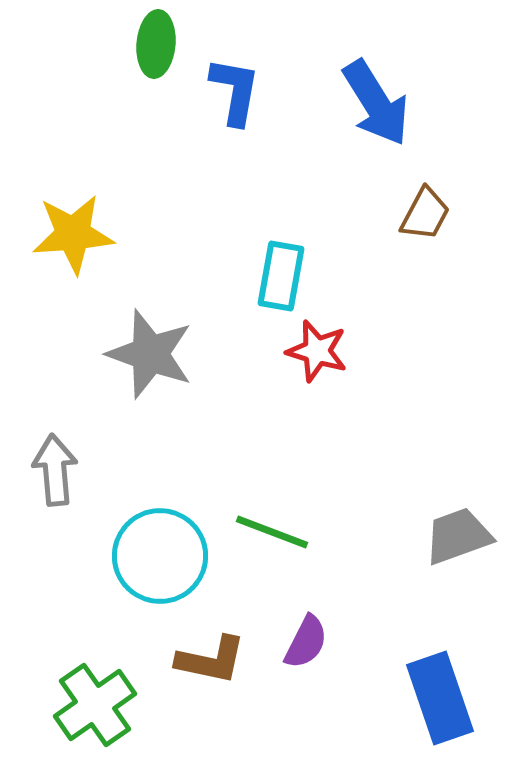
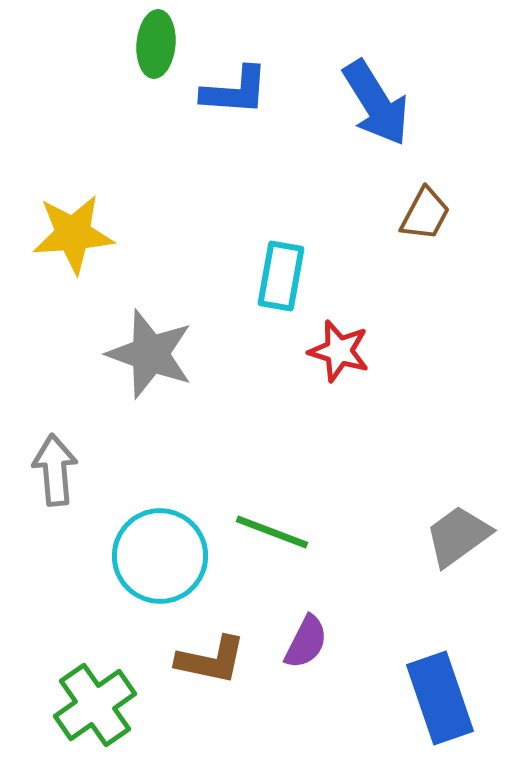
blue L-shape: rotated 84 degrees clockwise
red star: moved 22 px right
gray trapezoid: rotated 16 degrees counterclockwise
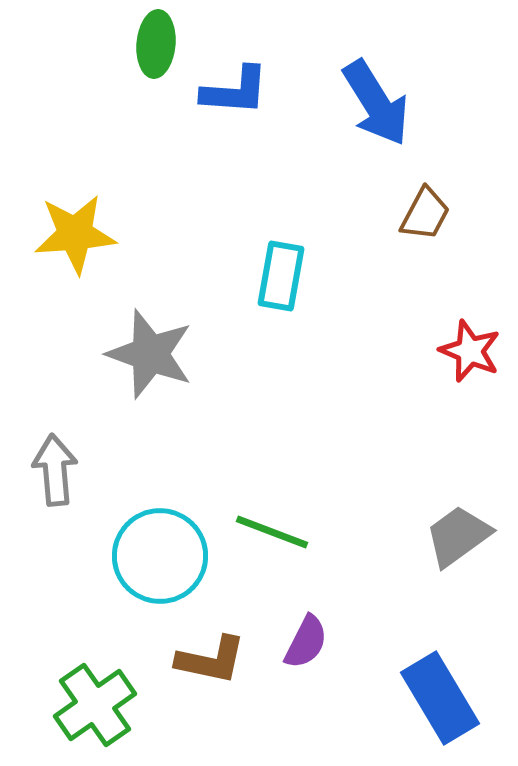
yellow star: moved 2 px right
red star: moved 131 px right; rotated 6 degrees clockwise
blue rectangle: rotated 12 degrees counterclockwise
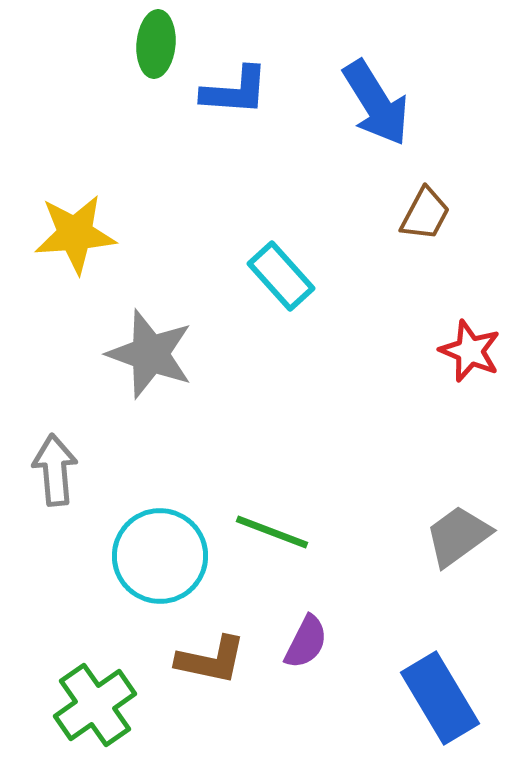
cyan rectangle: rotated 52 degrees counterclockwise
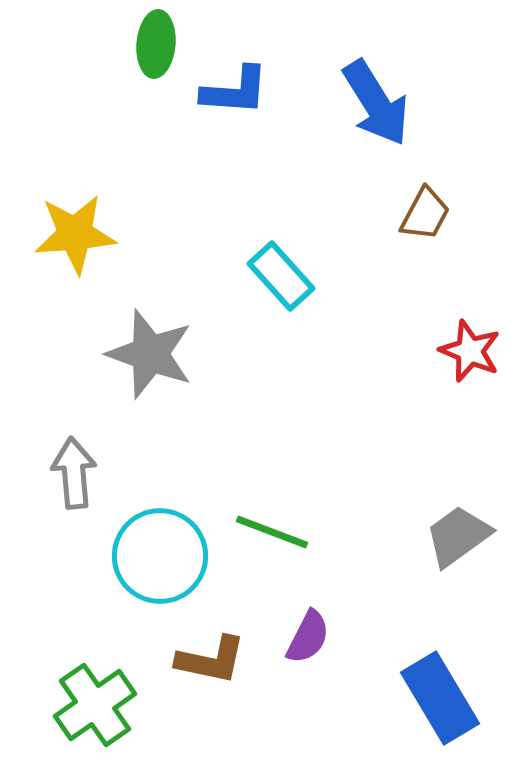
gray arrow: moved 19 px right, 3 px down
purple semicircle: moved 2 px right, 5 px up
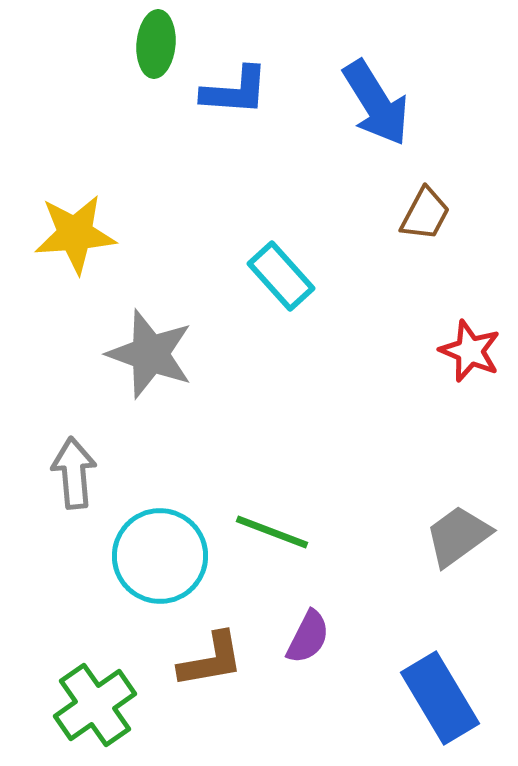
brown L-shape: rotated 22 degrees counterclockwise
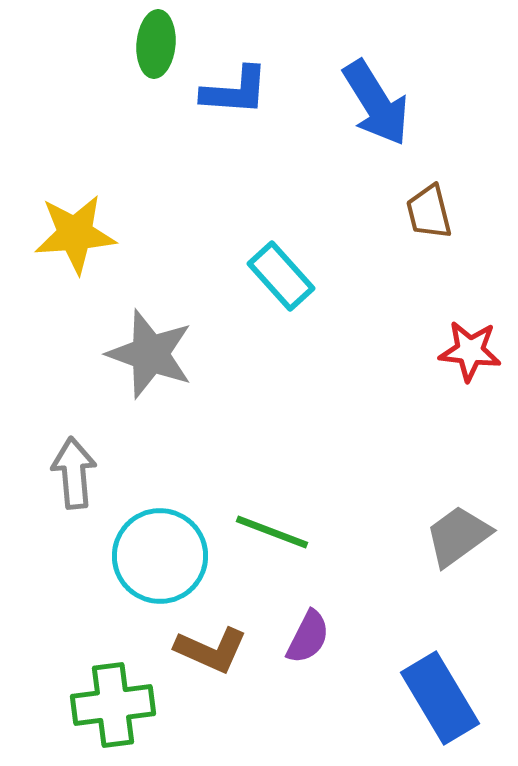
brown trapezoid: moved 4 px right, 2 px up; rotated 138 degrees clockwise
red star: rotated 16 degrees counterclockwise
brown L-shape: moved 10 px up; rotated 34 degrees clockwise
green cross: moved 18 px right; rotated 28 degrees clockwise
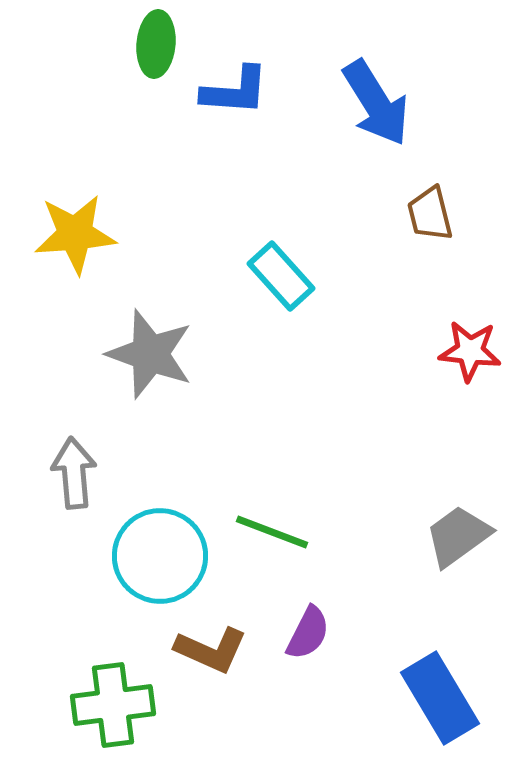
brown trapezoid: moved 1 px right, 2 px down
purple semicircle: moved 4 px up
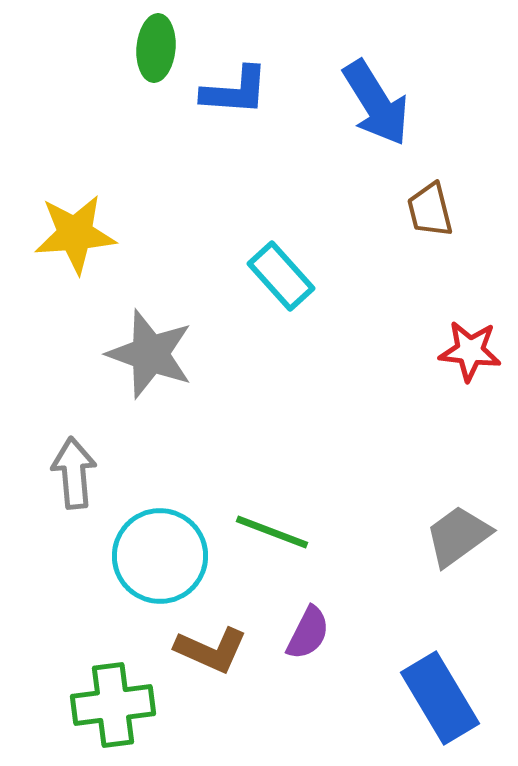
green ellipse: moved 4 px down
brown trapezoid: moved 4 px up
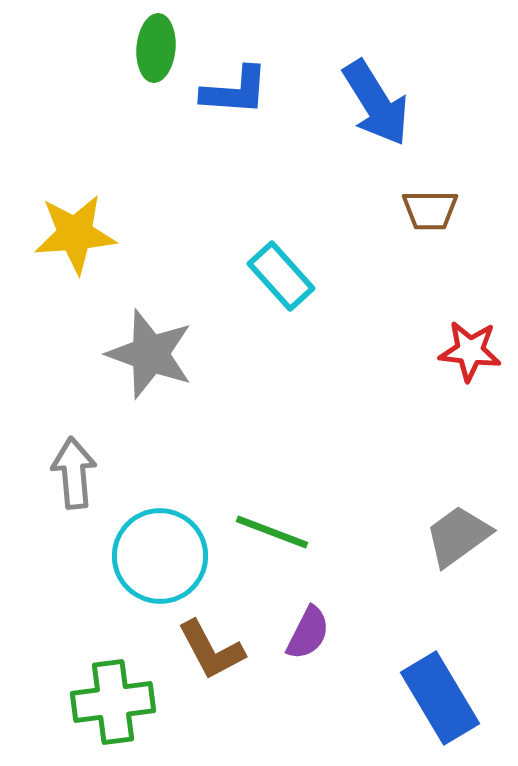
brown trapezoid: rotated 76 degrees counterclockwise
brown L-shape: rotated 38 degrees clockwise
green cross: moved 3 px up
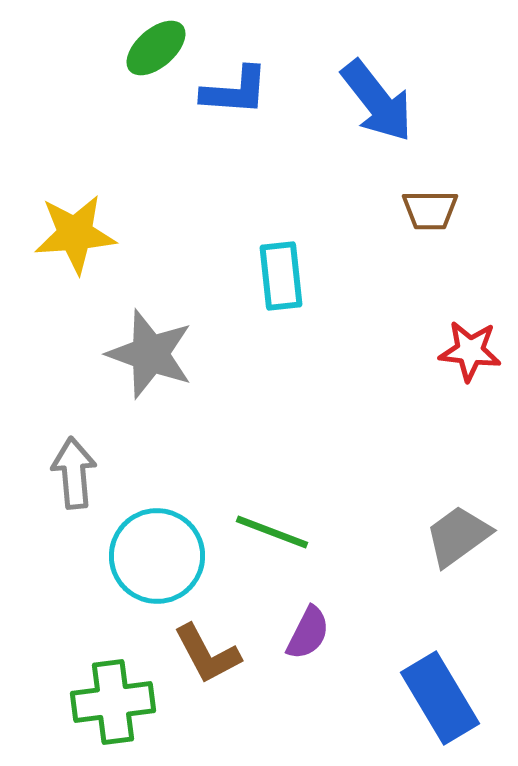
green ellipse: rotated 44 degrees clockwise
blue arrow: moved 1 px right, 2 px up; rotated 6 degrees counterclockwise
cyan rectangle: rotated 36 degrees clockwise
cyan circle: moved 3 px left
brown L-shape: moved 4 px left, 4 px down
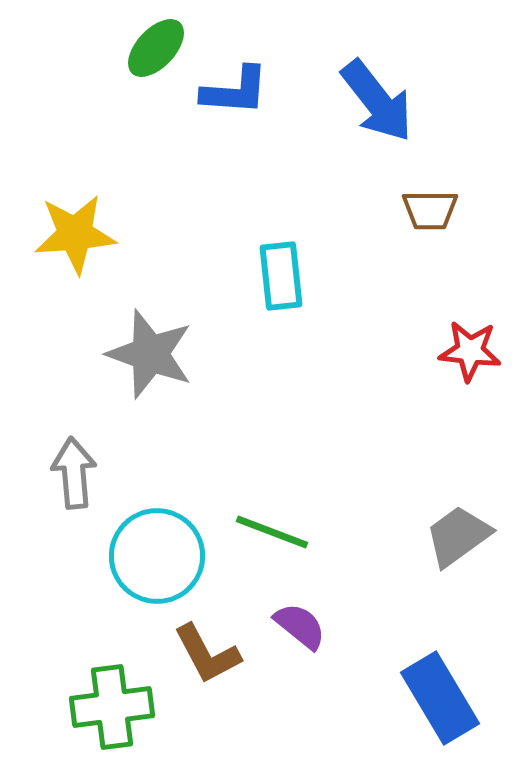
green ellipse: rotated 6 degrees counterclockwise
purple semicircle: moved 8 px left, 7 px up; rotated 78 degrees counterclockwise
green cross: moved 1 px left, 5 px down
